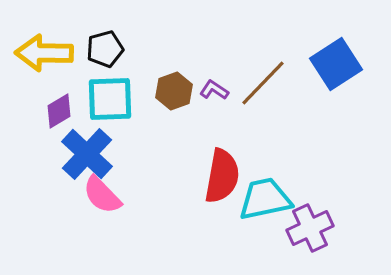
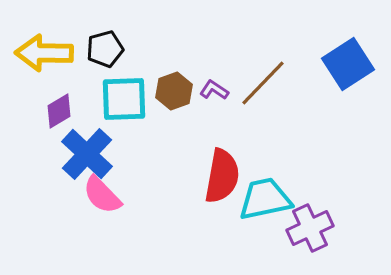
blue square: moved 12 px right
cyan square: moved 14 px right
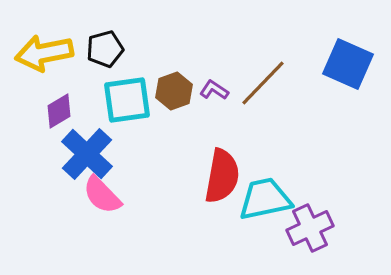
yellow arrow: rotated 12 degrees counterclockwise
blue square: rotated 33 degrees counterclockwise
cyan square: moved 3 px right, 1 px down; rotated 6 degrees counterclockwise
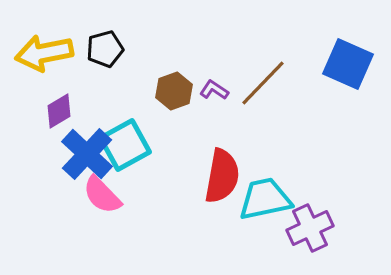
cyan square: moved 2 px left, 45 px down; rotated 21 degrees counterclockwise
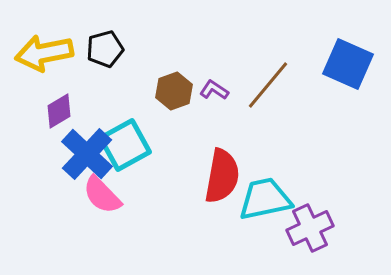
brown line: moved 5 px right, 2 px down; rotated 4 degrees counterclockwise
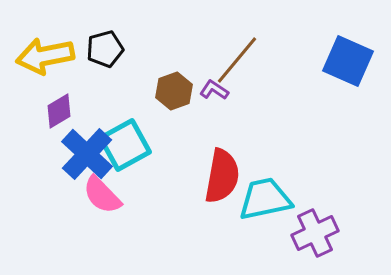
yellow arrow: moved 1 px right, 3 px down
blue square: moved 3 px up
brown line: moved 31 px left, 25 px up
purple cross: moved 5 px right, 5 px down
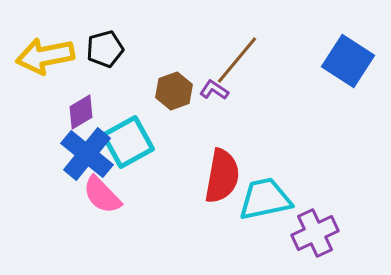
blue square: rotated 9 degrees clockwise
purple diamond: moved 22 px right, 1 px down
cyan square: moved 3 px right, 3 px up
blue cross: rotated 4 degrees counterclockwise
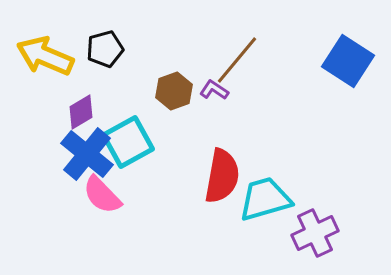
yellow arrow: rotated 34 degrees clockwise
cyan trapezoid: rotated 4 degrees counterclockwise
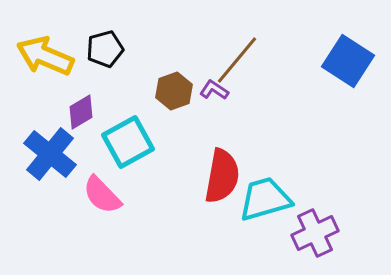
blue cross: moved 37 px left
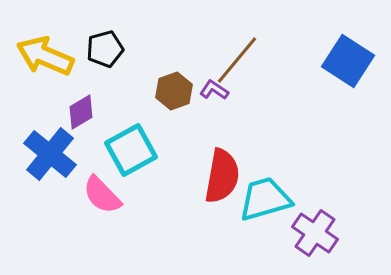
cyan square: moved 3 px right, 8 px down
purple cross: rotated 30 degrees counterclockwise
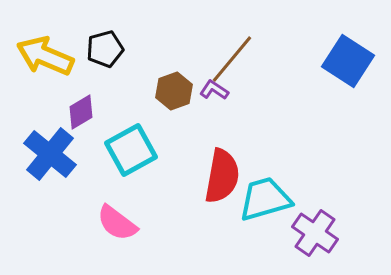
brown line: moved 5 px left, 1 px up
pink semicircle: moved 15 px right, 28 px down; rotated 9 degrees counterclockwise
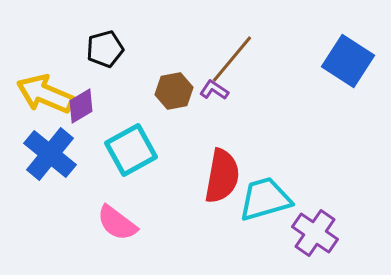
yellow arrow: moved 38 px down
brown hexagon: rotated 9 degrees clockwise
purple diamond: moved 6 px up
